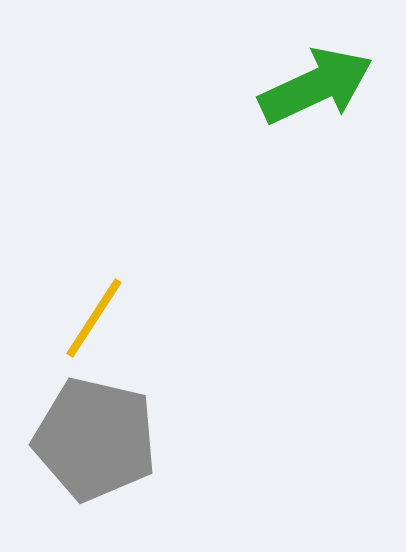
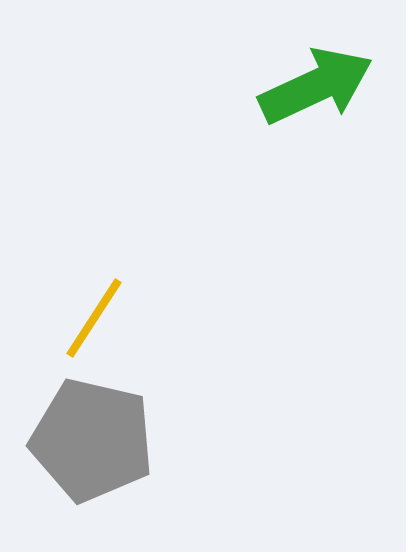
gray pentagon: moved 3 px left, 1 px down
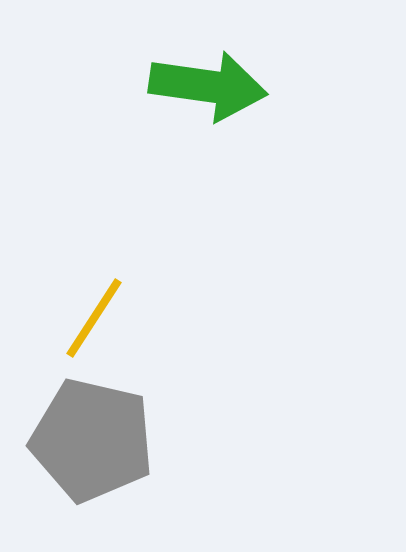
green arrow: moved 108 px left; rotated 33 degrees clockwise
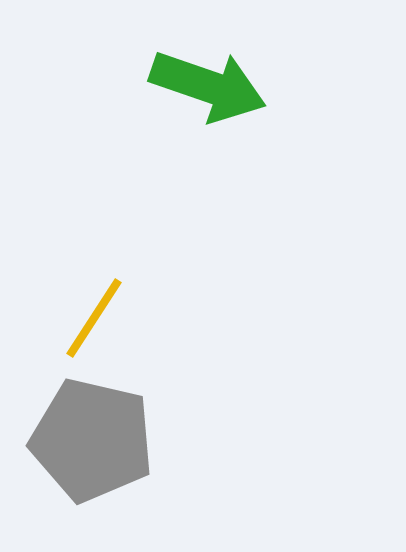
green arrow: rotated 11 degrees clockwise
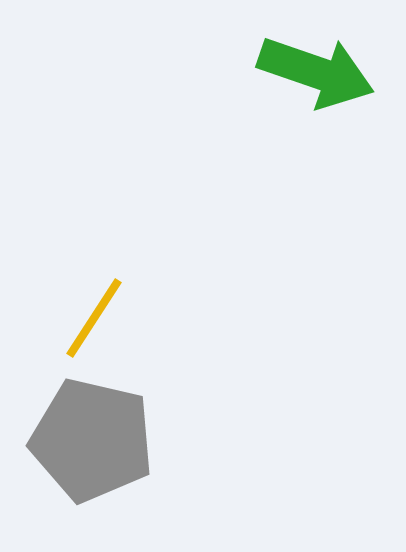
green arrow: moved 108 px right, 14 px up
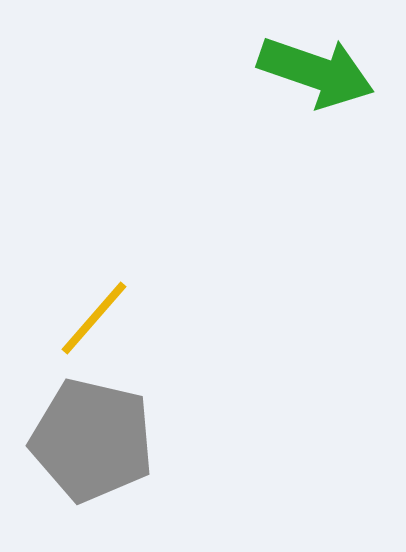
yellow line: rotated 8 degrees clockwise
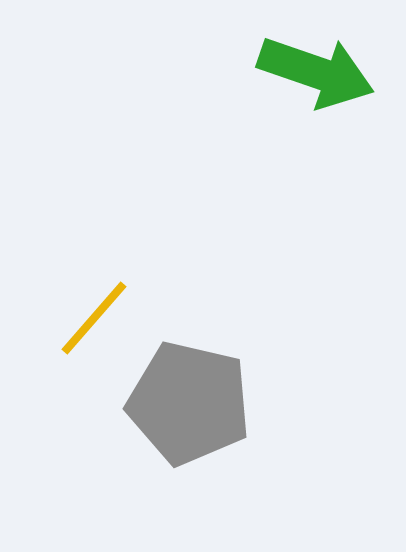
gray pentagon: moved 97 px right, 37 px up
